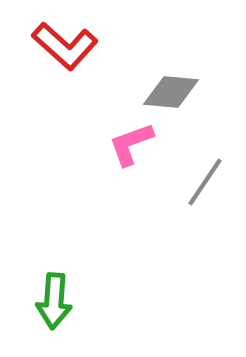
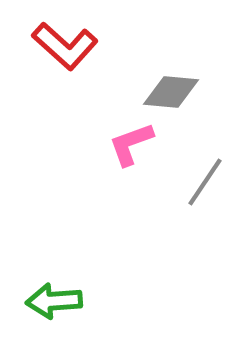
green arrow: rotated 82 degrees clockwise
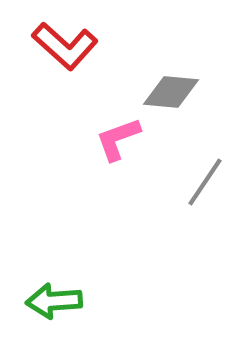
pink L-shape: moved 13 px left, 5 px up
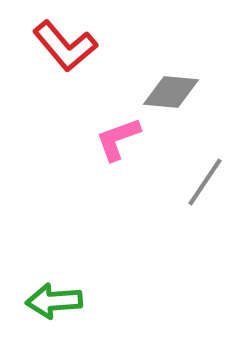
red L-shape: rotated 8 degrees clockwise
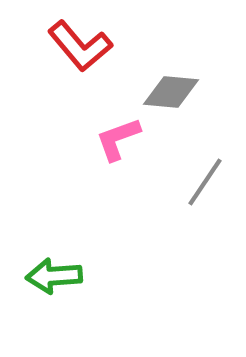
red L-shape: moved 15 px right
green arrow: moved 25 px up
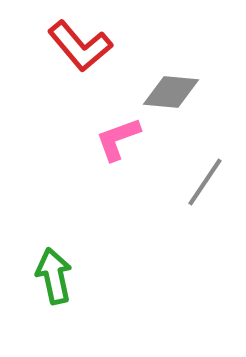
green arrow: rotated 82 degrees clockwise
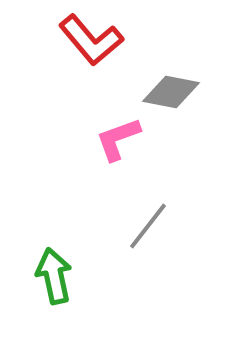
red L-shape: moved 11 px right, 6 px up
gray diamond: rotated 6 degrees clockwise
gray line: moved 57 px left, 44 px down; rotated 4 degrees clockwise
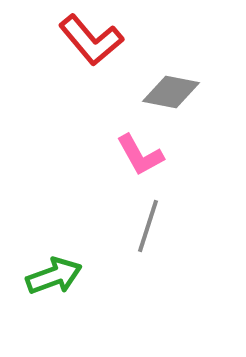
pink L-shape: moved 22 px right, 16 px down; rotated 99 degrees counterclockwise
gray line: rotated 20 degrees counterclockwise
green arrow: rotated 82 degrees clockwise
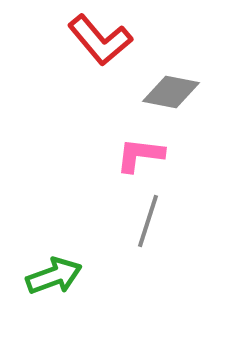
red L-shape: moved 9 px right
pink L-shape: rotated 126 degrees clockwise
gray line: moved 5 px up
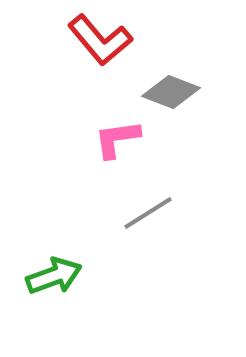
gray diamond: rotated 10 degrees clockwise
pink L-shape: moved 23 px left, 16 px up; rotated 15 degrees counterclockwise
gray line: moved 8 px up; rotated 40 degrees clockwise
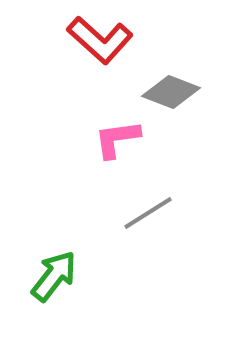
red L-shape: rotated 8 degrees counterclockwise
green arrow: rotated 32 degrees counterclockwise
